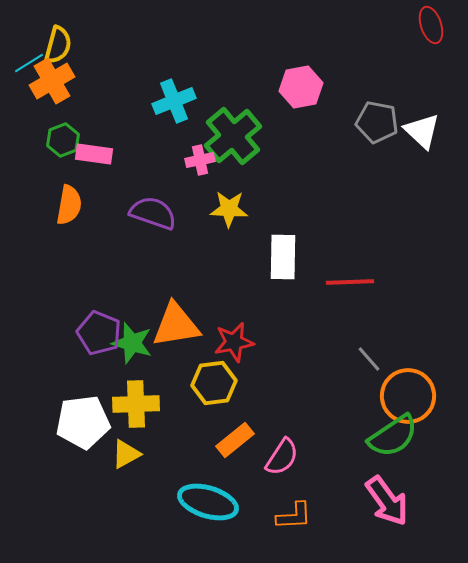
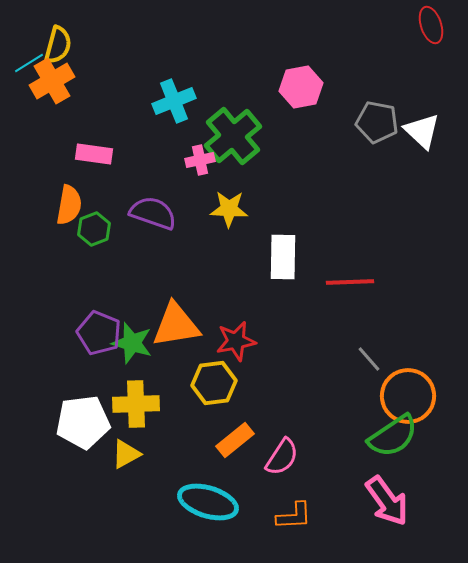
green hexagon: moved 31 px right, 89 px down
red star: moved 2 px right, 1 px up
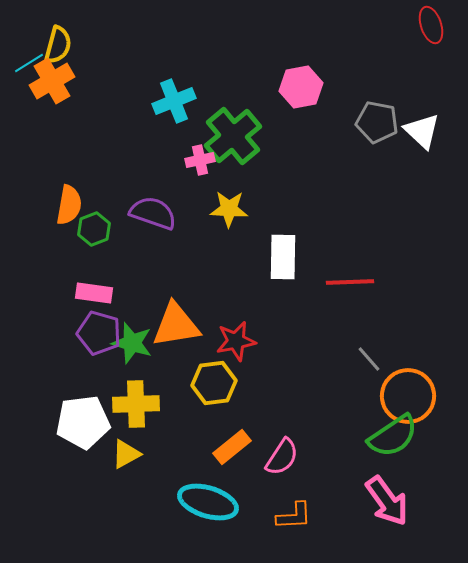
pink rectangle: moved 139 px down
purple pentagon: rotated 6 degrees counterclockwise
orange rectangle: moved 3 px left, 7 px down
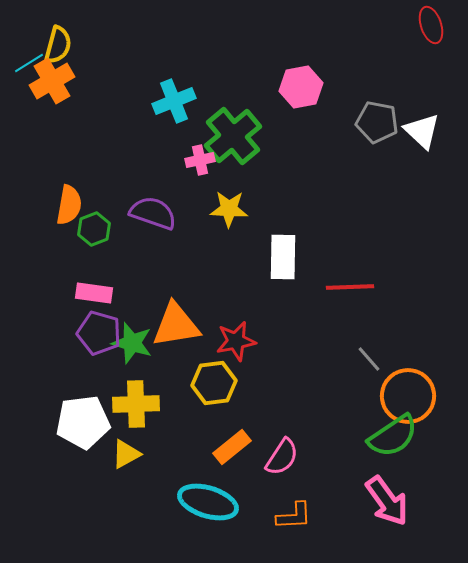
red line: moved 5 px down
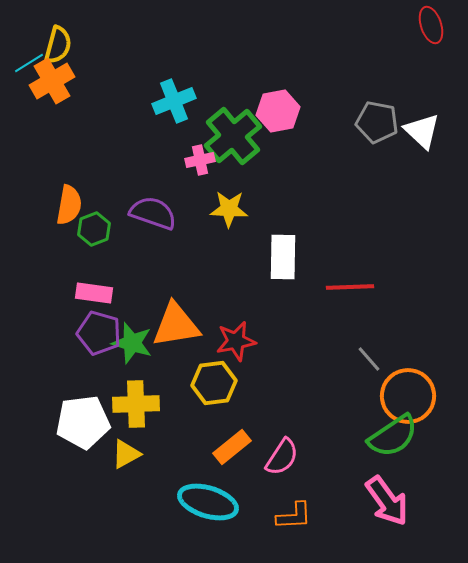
pink hexagon: moved 23 px left, 24 px down
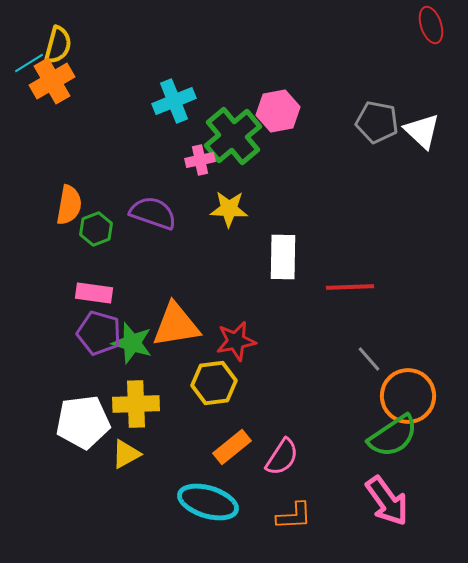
green hexagon: moved 2 px right
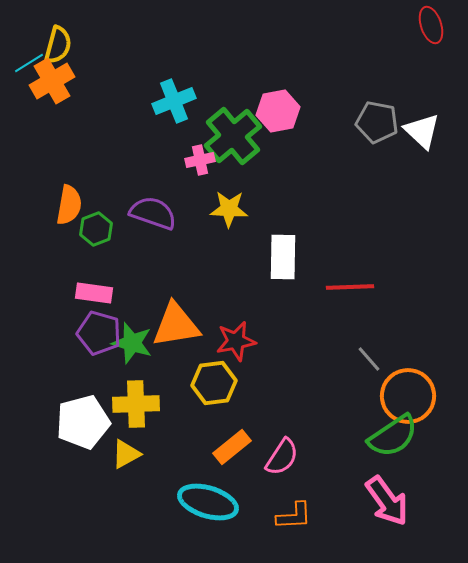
white pentagon: rotated 8 degrees counterclockwise
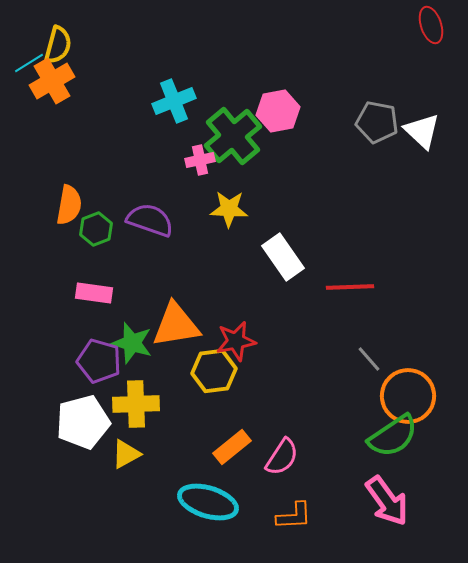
purple semicircle: moved 3 px left, 7 px down
white rectangle: rotated 36 degrees counterclockwise
purple pentagon: moved 28 px down
yellow hexagon: moved 12 px up
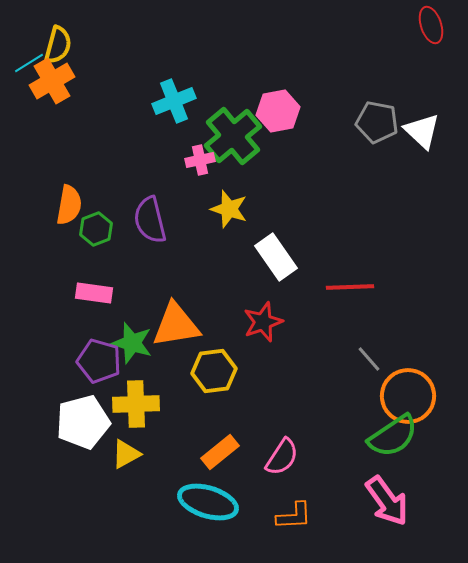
yellow star: rotated 15 degrees clockwise
purple semicircle: rotated 123 degrees counterclockwise
white rectangle: moved 7 px left
red star: moved 27 px right, 19 px up; rotated 9 degrees counterclockwise
orange rectangle: moved 12 px left, 5 px down
